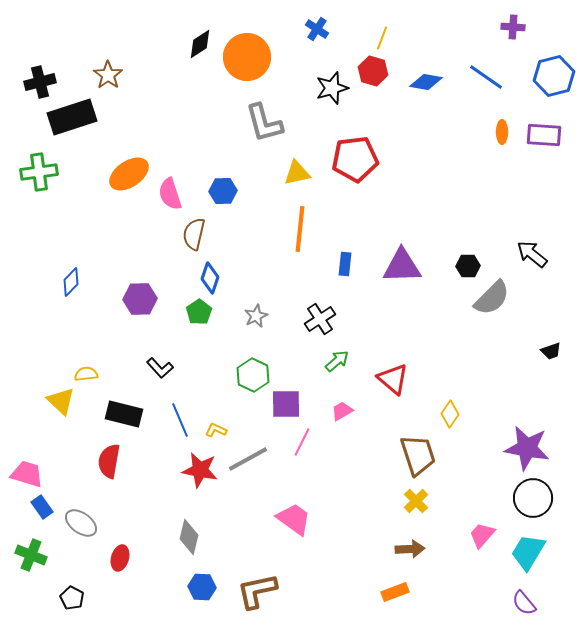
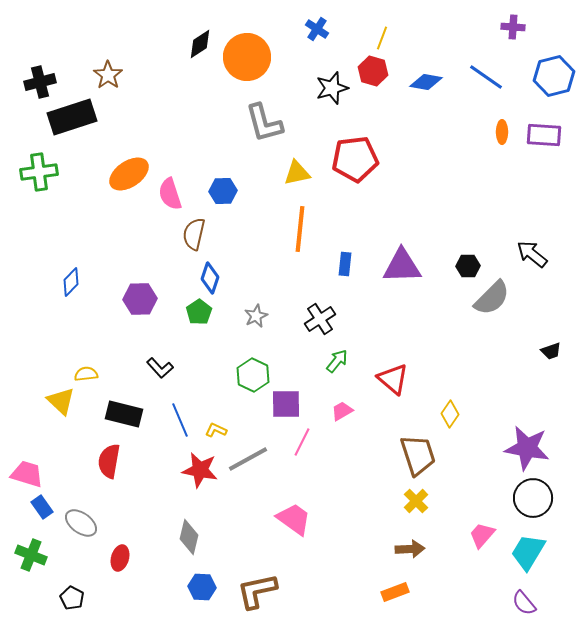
green arrow at (337, 361): rotated 10 degrees counterclockwise
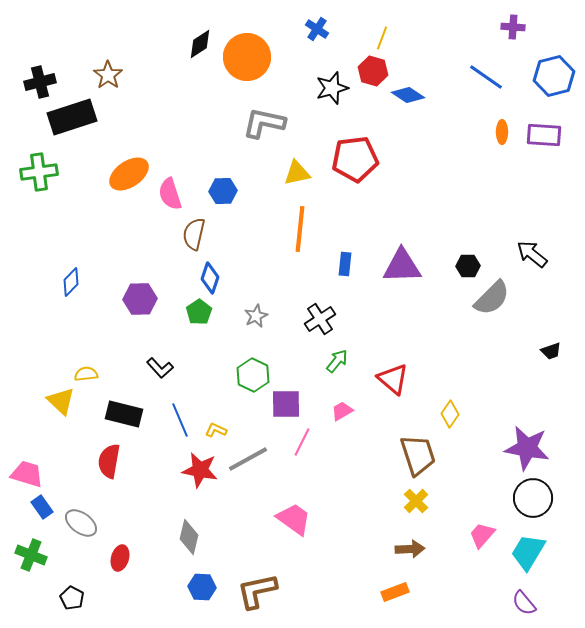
blue diamond at (426, 82): moved 18 px left, 13 px down; rotated 24 degrees clockwise
gray L-shape at (264, 123): rotated 117 degrees clockwise
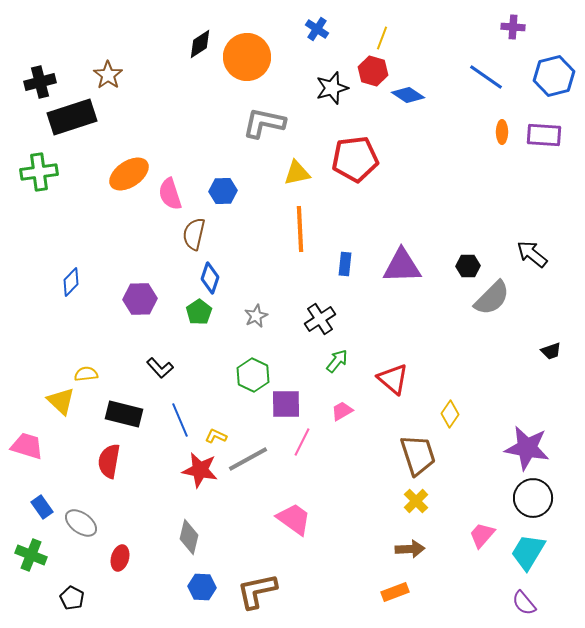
orange line at (300, 229): rotated 9 degrees counterclockwise
yellow L-shape at (216, 430): moved 6 px down
pink trapezoid at (27, 474): moved 28 px up
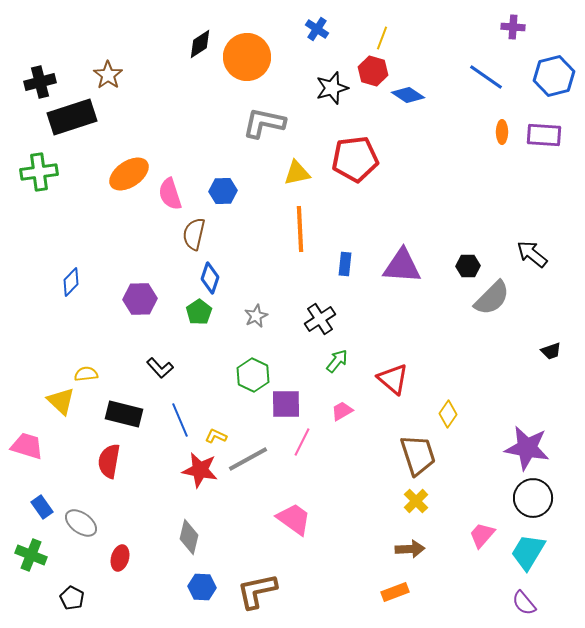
purple triangle at (402, 266): rotated 6 degrees clockwise
yellow diamond at (450, 414): moved 2 px left
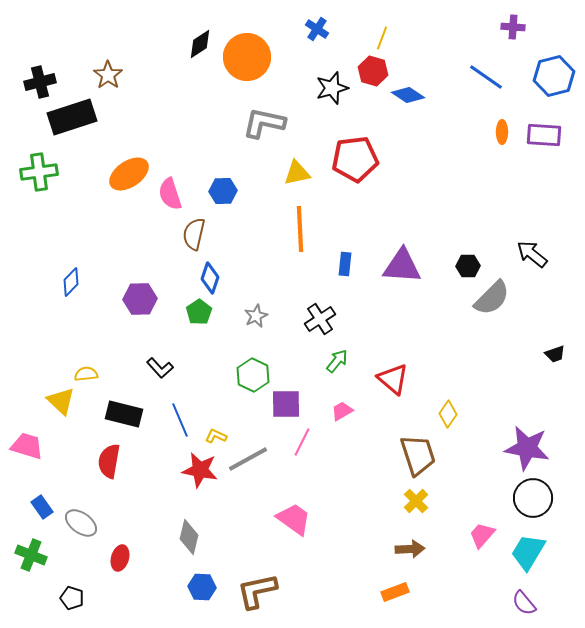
black trapezoid at (551, 351): moved 4 px right, 3 px down
black pentagon at (72, 598): rotated 10 degrees counterclockwise
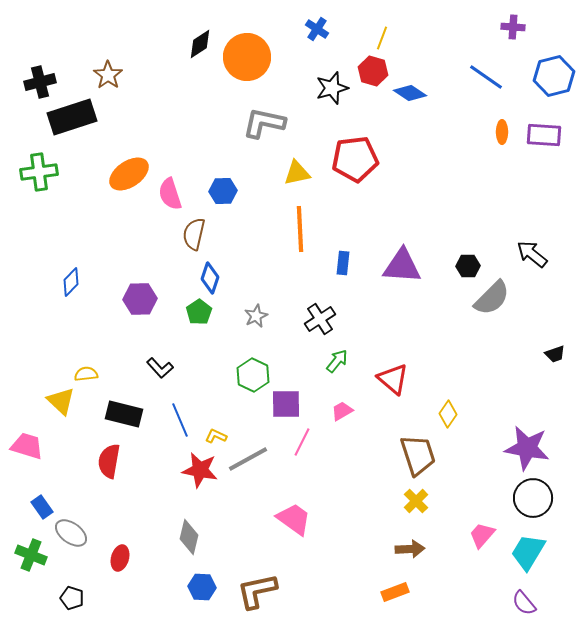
blue diamond at (408, 95): moved 2 px right, 2 px up
blue rectangle at (345, 264): moved 2 px left, 1 px up
gray ellipse at (81, 523): moved 10 px left, 10 px down
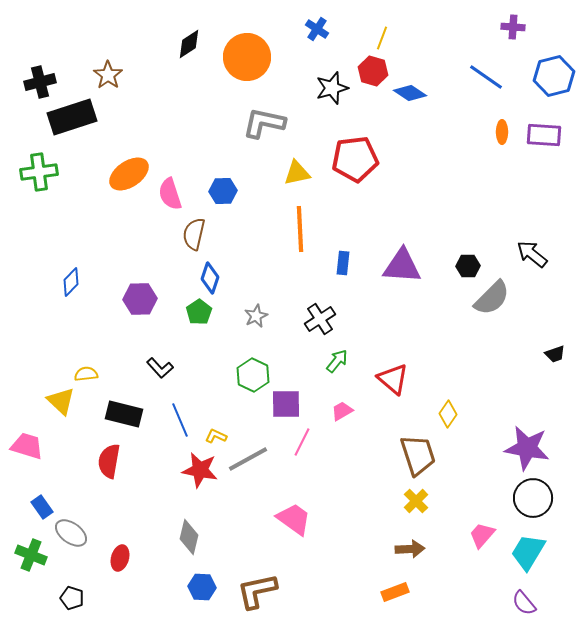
black diamond at (200, 44): moved 11 px left
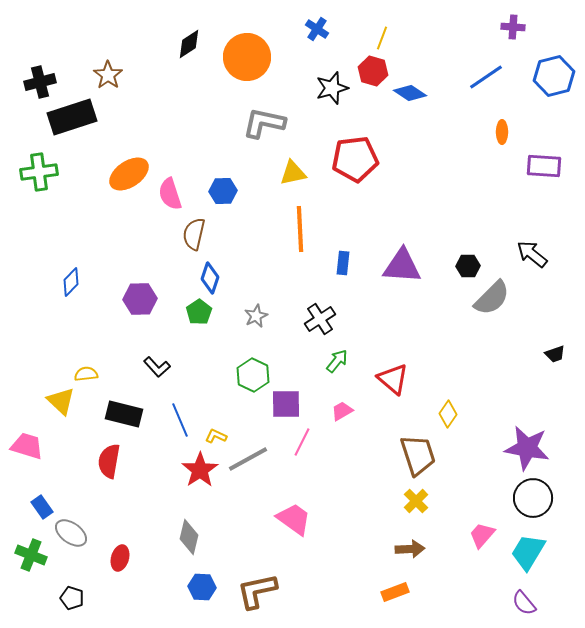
blue line at (486, 77): rotated 69 degrees counterclockwise
purple rectangle at (544, 135): moved 31 px down
yellow triangle at (297, 173): moved 4 px left
black L-shape at (160, 368): moved 3 px left, 1 px up
red star at (200, 470): rotated 27 degrees clockwise
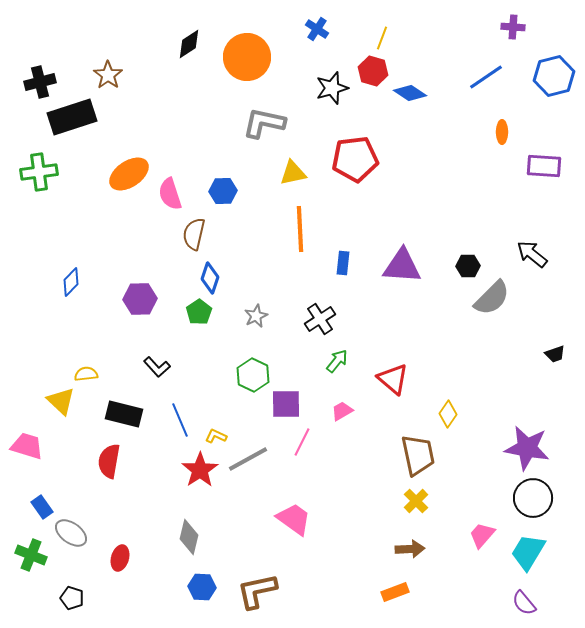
brown trapezoid at (418, 455): rotated 6 degrees clockwise
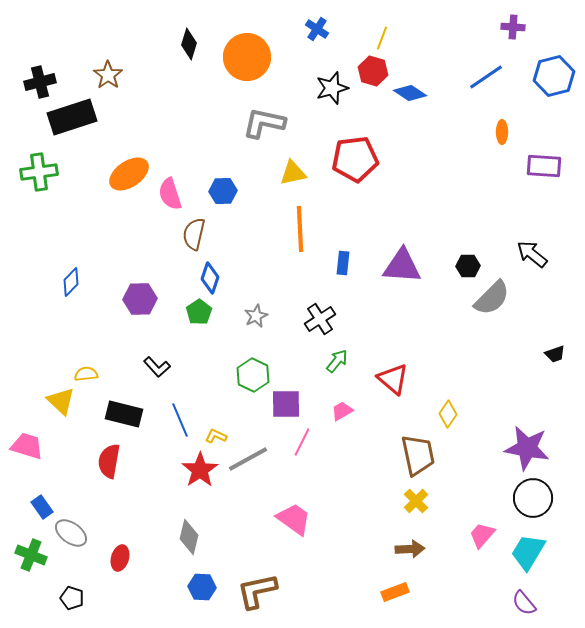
black diamond at (189, 44): rotated 40 degrees counterclockwise
